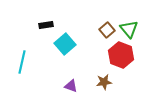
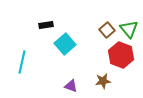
brown star: moved 1 px left, 1 px up
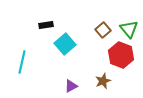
brown square: moved 4 px left
brown star: rotated 14 degrees counterclockwise
purple triangle: rotated 48 degrees counterclockwise
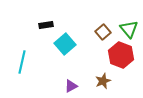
brown square: moved 2 px down
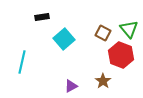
black rectangle: moved 4 px left, 8 px up
brown square: moved 1 px down; rotated 21 degrees counterclockwise
cyan square: moved 1 px left, 5 px up
brown star: rotated 14 degrees counterclockwise
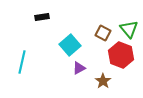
cyan square: moved 6 px right, 6 px down
purple triangle: moved 8 px right, 18 px up
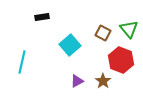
red hexagon: moved 5 px down
purple triangle: moved 2 px left, 13 px down
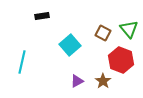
black rectangle: moved 1 px up
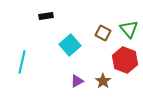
black rectangle: moved 4 px right
red hexagon: moved 4 px right
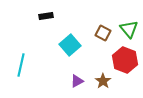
cyan line: moved 1 px left, 3 px down
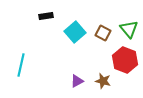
cyan square: moved 5 px right, 13 px up
brown star: rotated 21 degrees counterclockwise
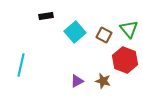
brown square: moved 1 px right, 2 px down
